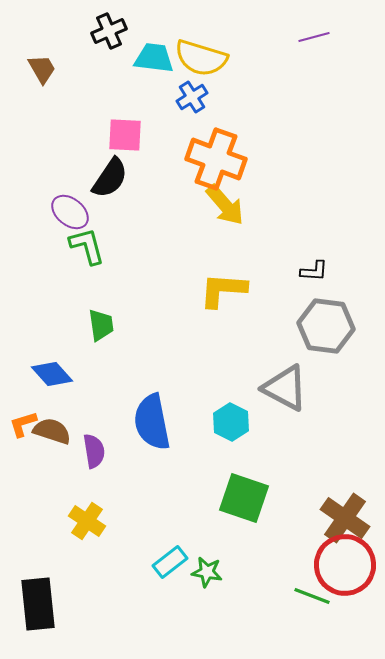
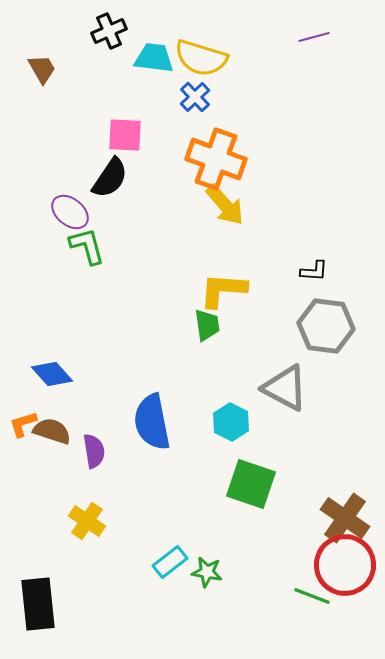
blue cross: moved 3 px right; rotated 12 degrees counterclockwise
green trapezoid: moved 106 px right
green square: moved 7 px right, 14 px up
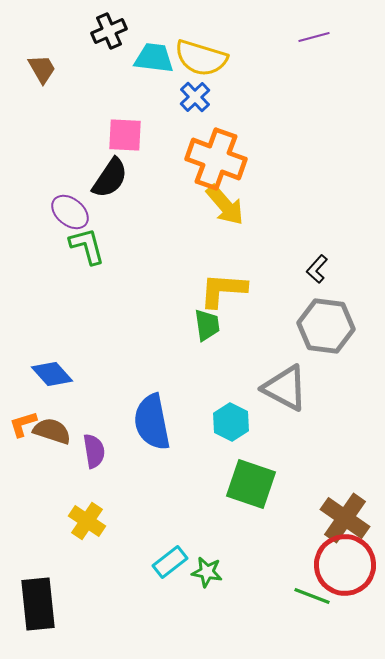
black L-shape: moved 3 px right, 2 px up; rotated 128 degrees clockwise
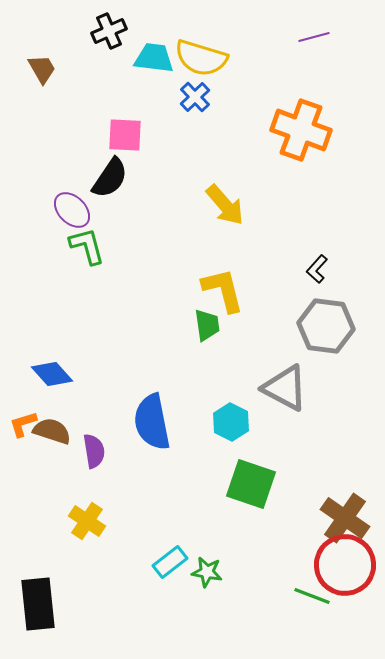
orange cross: moved 85 px right, 29 px up
purple ellipse: moved 2 px right, 2 px up; rotated 6 degrees clockwise
yellow L-shape: rotated 72 degrees clockwise
